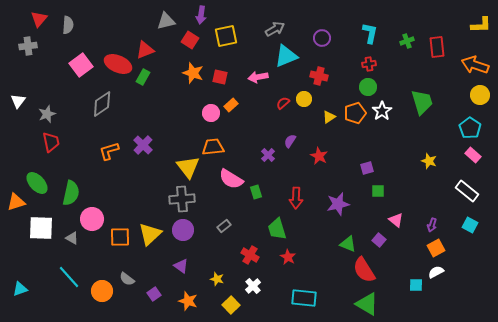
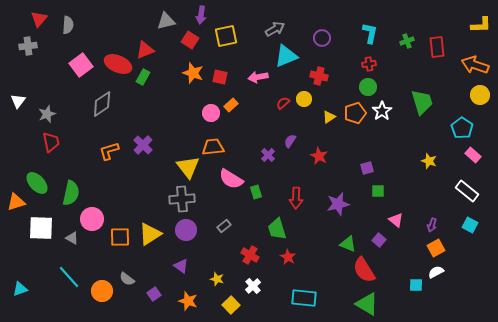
cyan pentagon at (470, 128): moved 8 px left
purple circle at (183, 230): moved 3 px right
yellow triangle at (150, 234): rotated 10 degrees clockwise
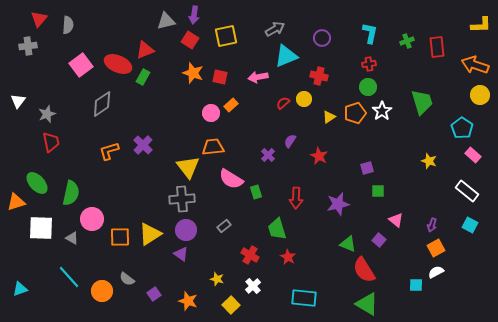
purple arrow at (201, 15): moved 7 px left
purple triangle at (181, 266): moved 12 px up
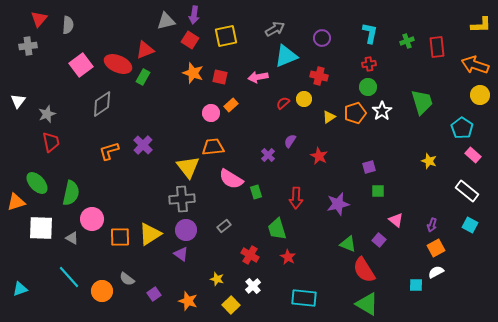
purple square at (367, 168): moved 2 px right, 1 px up
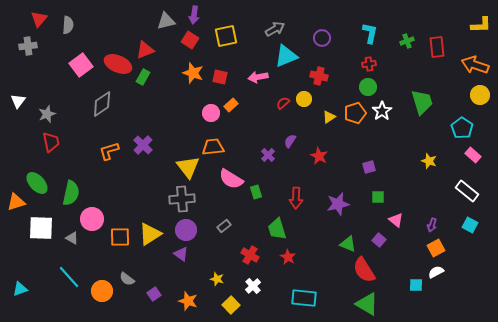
green square at (378, 191): moved 6 px down
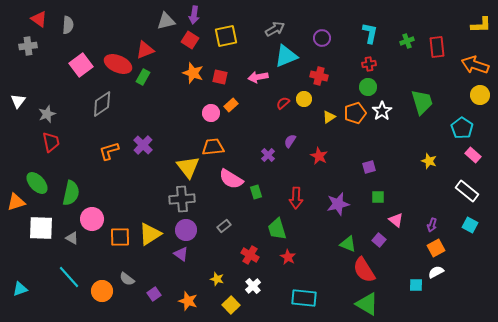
red triangle at (39, 19): rotated 36 degrees counterclockwise
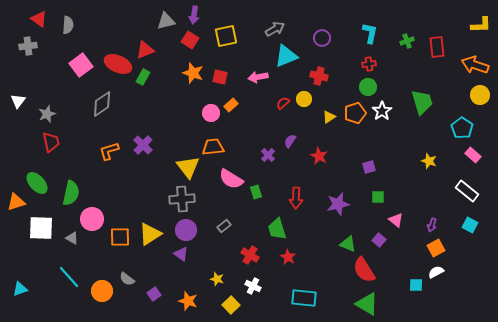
white cross at (253, 286): rotated 21 degrees counterclockwise
